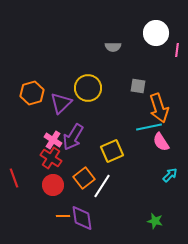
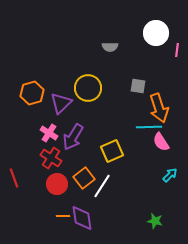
gray semicircle: moved 3 px left
cyan line: rotated 10 degrees clockwise
pink cross: moved 4 px left, 7 px up
red circle: moved 4 px right, 1 px up
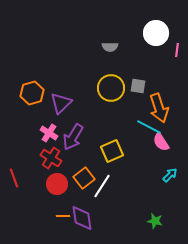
yellow circle: moved 23 px right
cyan line: rotated 30 degrees clockwise
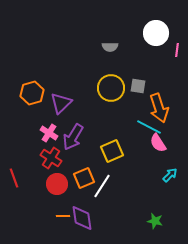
pink semicircle: moved 3 px left, 1 px down
orange square: rotated 15 degrees clockwise
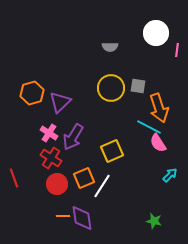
purple triangle: moved 1 px left, 1 px up
green star: moved 1 px left
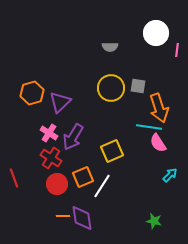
cyan line: rotated 20 degrees counterclockwise
orange square: moved 1 px left, 1 px up
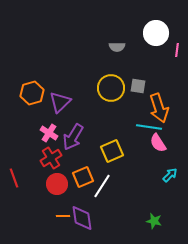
gray semicircle: moved 7 px right
red cross: rotated 25 degrees clockwise
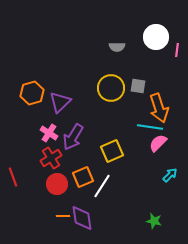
white circle: moved 4 px down
cyan line: moved 1 px right
pink semicircle: rotated 78 degrees clockwise
red line: moved 1 px left, 1 px up
